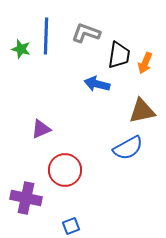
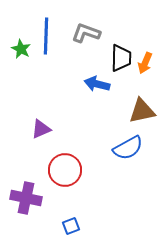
green star: rotated 12 degrees clockwise
black trapezoid: moved 2 px right, 3 px down; rotated 8 degrees counterclockwise
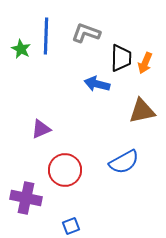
blue semicircle: moved 4 px left, 14 px down
